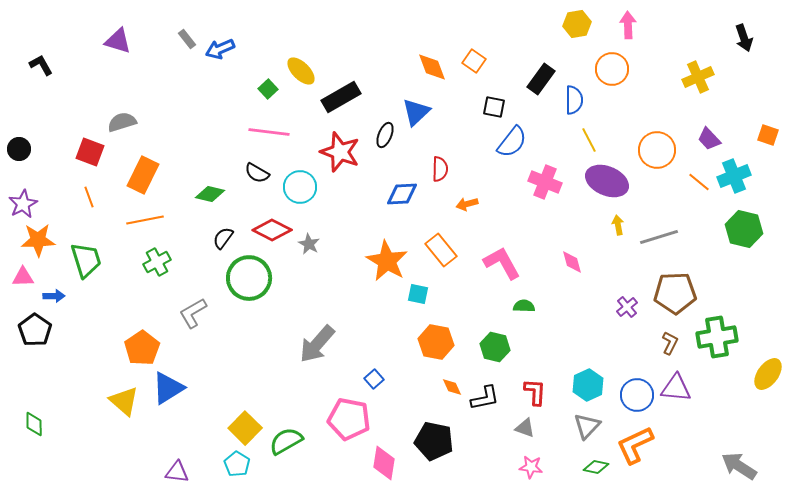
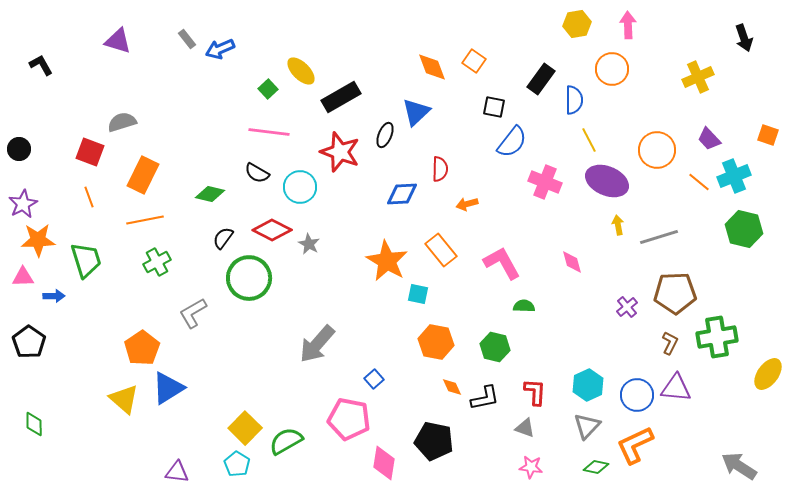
black pentagon at (35, 330): moved 6 px left, 12 px down
yellow triangle at (124, 401): moved 2 px up
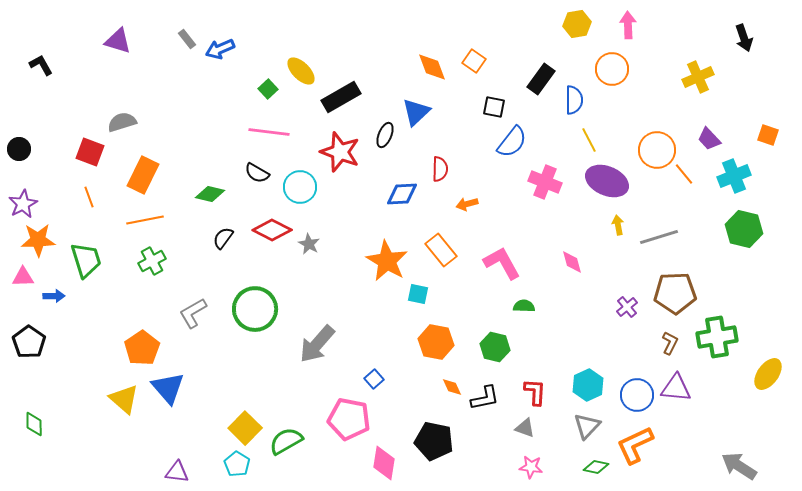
orange line at (699, 182): moved 15 px left, 8 px up; rotated 10 degrees clockwise
green cross at (157, 262): moved 5 px left, 1 px up
green circle at (249, 278): moved 6 px right, 31 px down
blue triangle at (168, 388): rotated 39 degrees counterclockwise
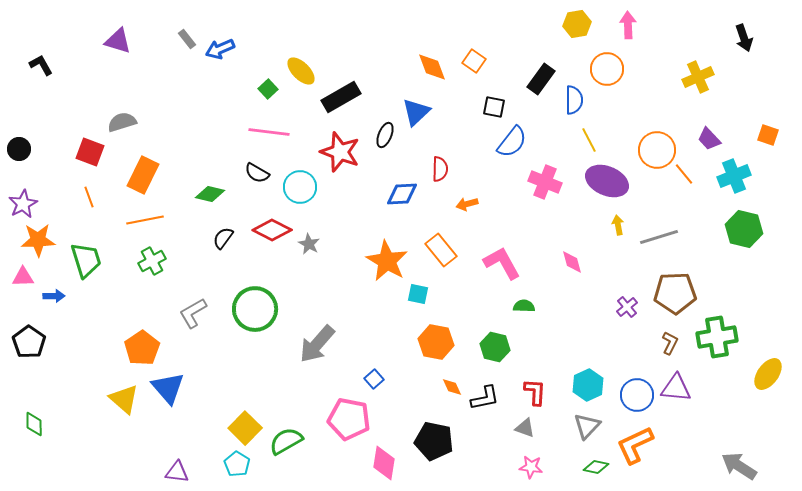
orange circle at (612, 69): moved 5 px left
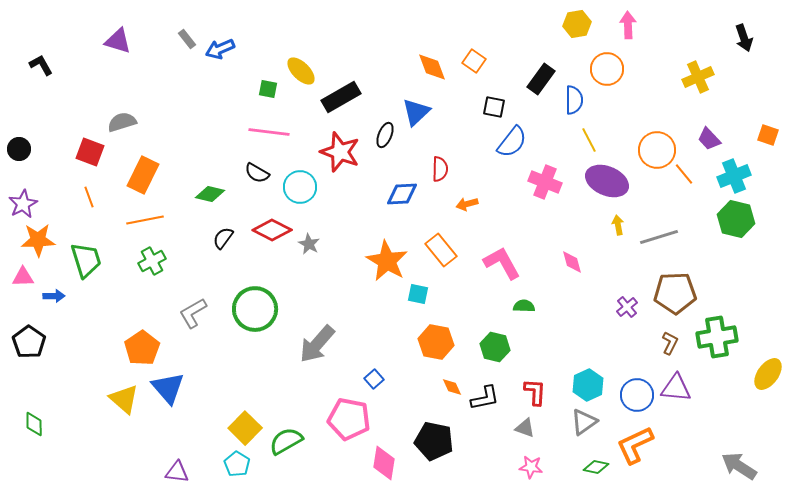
green square at (268, 89): rotated 36 degrees counterclockwise
green hexagon at (744, 229): moved 8 px left, 10 px up
gray triangle at (587, 426): moved 3 px left, 4 px up; rotated 12 degrees clockwise
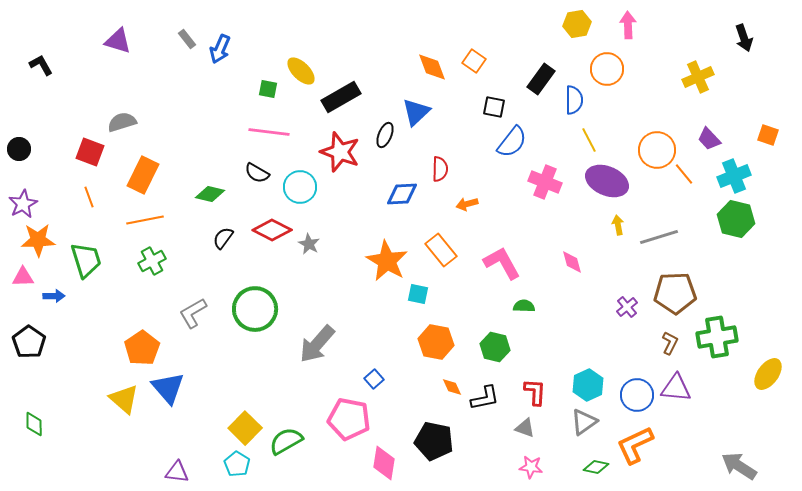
blue arrow at (220, 49): rotated 44 degrees counterclockwise
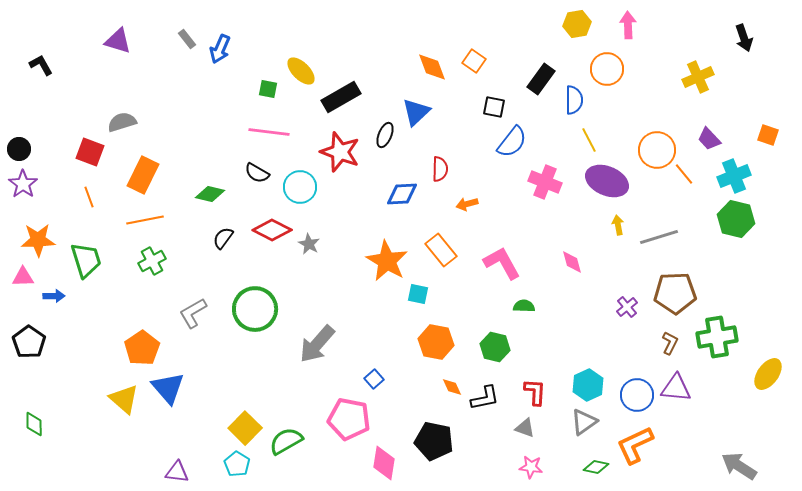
purple star at (23, 204): moved 20 px up; rotated 8 degrees counterclockwise
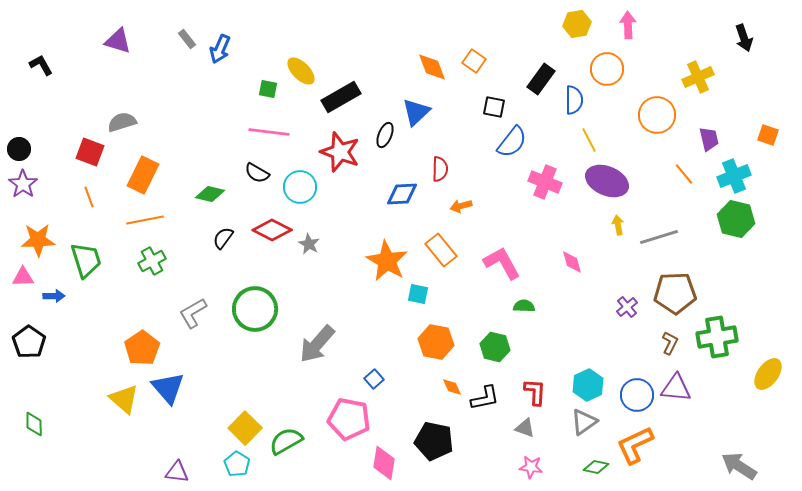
purple trapezoid at (709, 139): rotated 150 degrees counterclockwise
orange circle at (657, 150): moved 35 px up
orange arrow at (467, 204): moved 6 px left, 2 px down
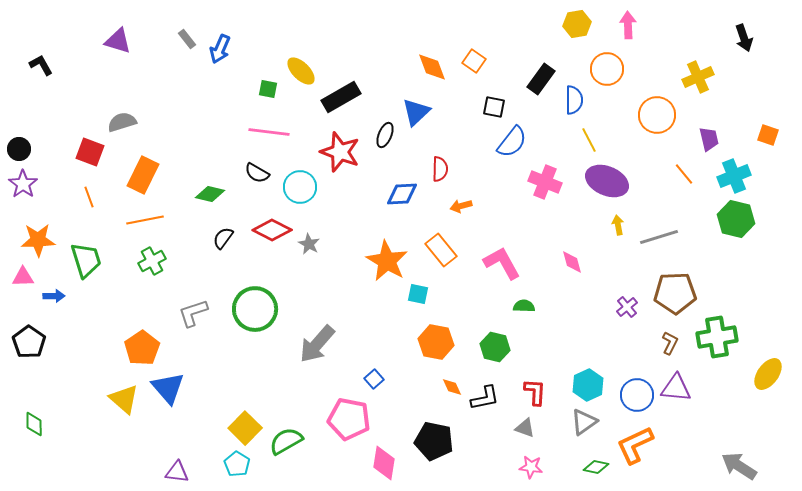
gray L-shape at (193, 313): rotated 12 degrees clockwise
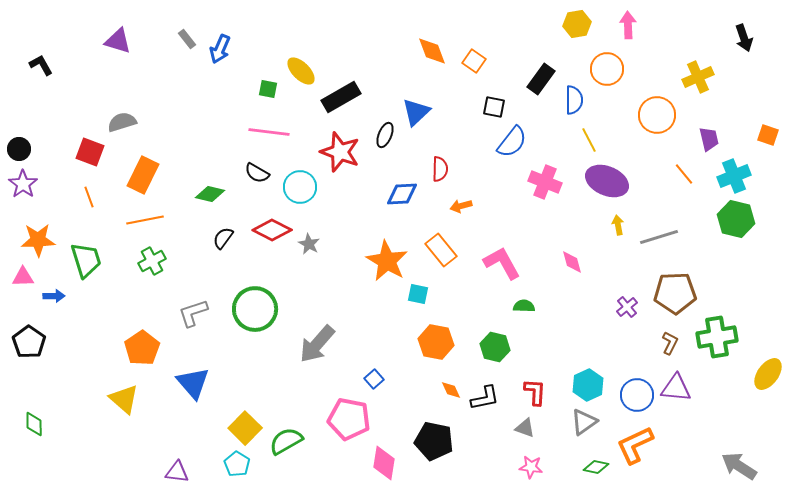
orange diamond at (432, 67): moved 16 px up
orange diamond at (452, 387): moved 1 px left, 3 px down
blue triangle at (168, 388): moved 25 px right, 5 px up
